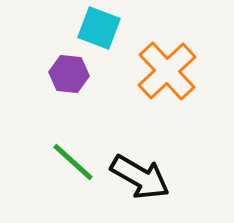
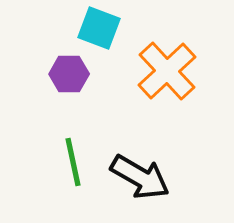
purple hexagon: rotated 6 degrees counterclockwise
green line: rotated 36 degrees clockwise
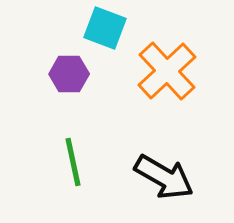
cyan square: moved 6 px right
black arrow: moved 24 px right
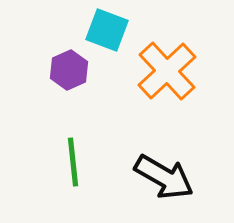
cyan square: moved 2 px right, 2 px down
purple hexagon: moved 4 px up; rotated 24 degrees counterclockwise
green line: rotated 6 degrees clockwise
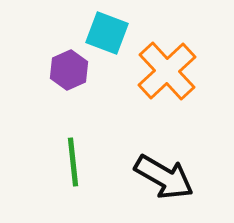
cyan square: moved 3 px down
